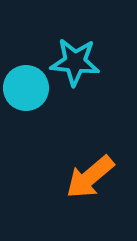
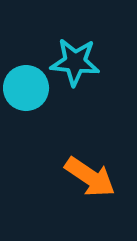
orange arrow: rotated 106 degrees counterclockwise
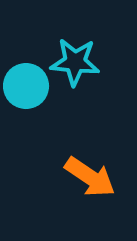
cyan circle: moved 2 px up
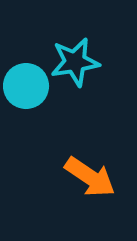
cyan star: rotated 15 degrees counterclockwise
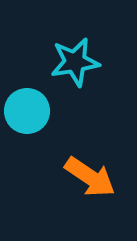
cyan circle: moved 1 px right, 25 px down
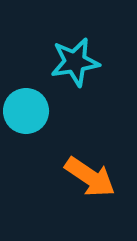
cyan circle: moved 1 px left
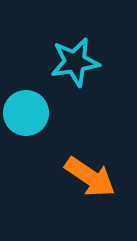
cyan circle: moved 2 px down
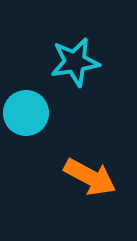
orange arrow: rotated 6 degrees counterclockwise
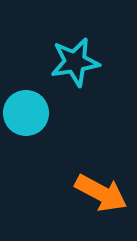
orange arrow: moved 11 px right, 16 px down
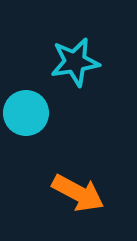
orange arrow: moved 23 px left
